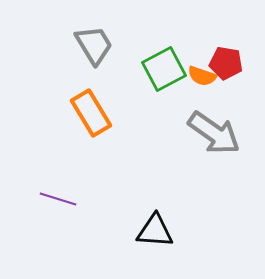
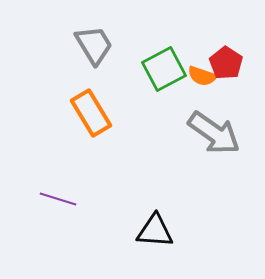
red pentagon: rotated 24 degrees clockwise
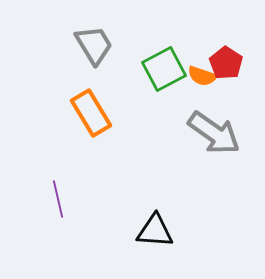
purple line: rotated 60 degrees clockwise
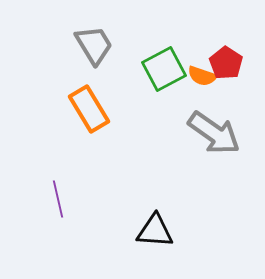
orange rectangle: moved 2 px left, 4 px up
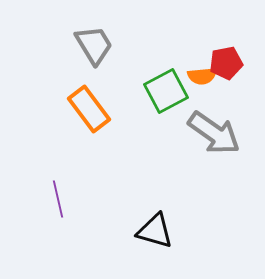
red pentagon: rotated 28 degrees clockwise
green square: moved 2 px right, 22 px down
orange semicircle: rotated 24 degrees counterclockwise
orange rectangle: rotated 6 degrees counterclockwise
black triangle: rotated 12 degrees clockwise
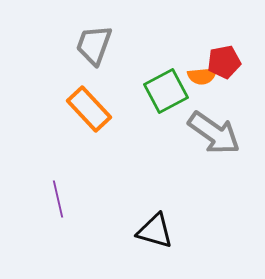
gray trapezoid: rotated 129 degrees counterclockwise
red pentagon: moved 2 px left, 1 px up
orange rectangle: rotated 6 degrees counterclockwise
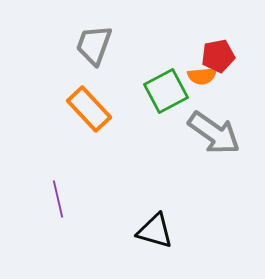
red pentagon: moved 6 px left, 6 px up
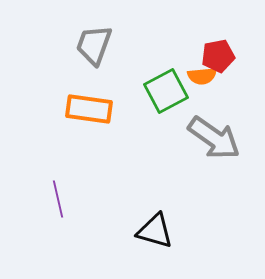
orange rectangle: rotated 39 degrees counterclockwise
gray arrow: moved 5 px down
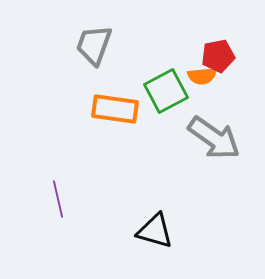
orange rectangle: moved 26 px right
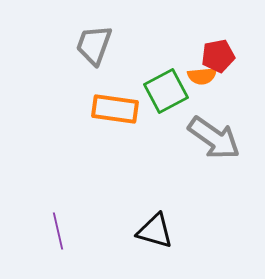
purple line: moved 32 px down
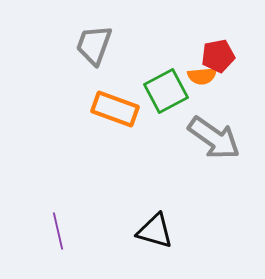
orange rectangle: rotated 12 degrees clockwise
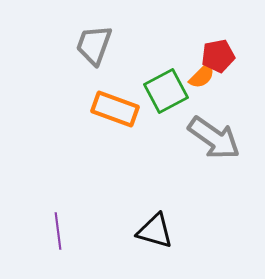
orange semicircle: rotated 40 degrees counterclockwise
purple line: rotated 6 degrees clockwise
